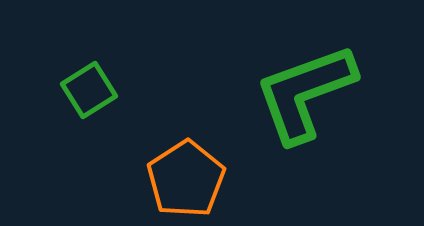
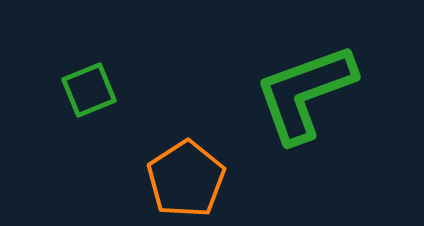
green square: rotated 10 degrees clockwise
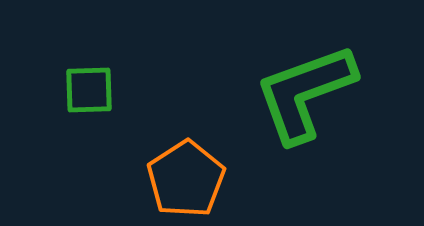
green square: rotated 20 degrees clockwise
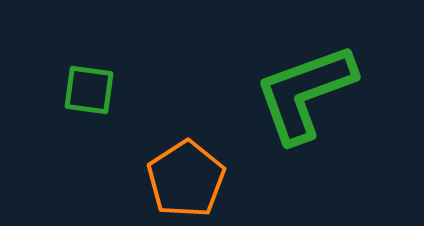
green square: rotated 10 degrees clockwise
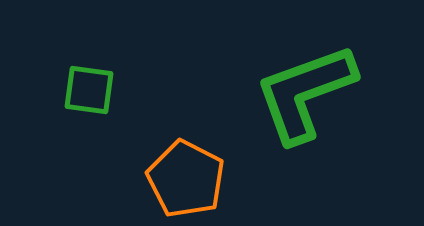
orange pentagon: rotated 12 degrees counterclockwise
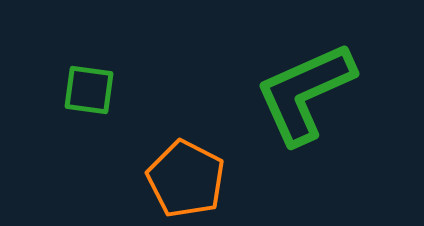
green L-shape: rotated 4 degrees counterclockwise
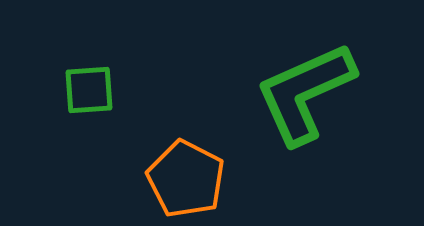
green square: rotated 12 degrees counterclockwise
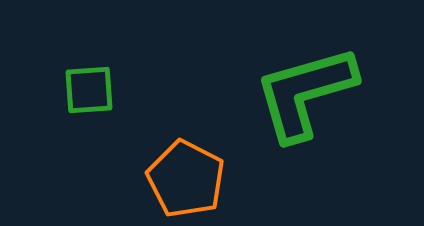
green L-shape: rotated 8 degrees clockwise
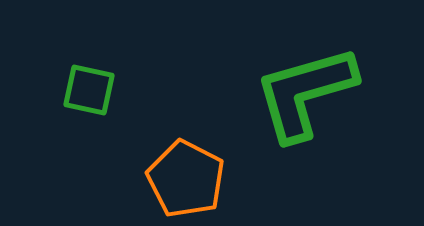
green square: rotated 16 degrees clockwise
